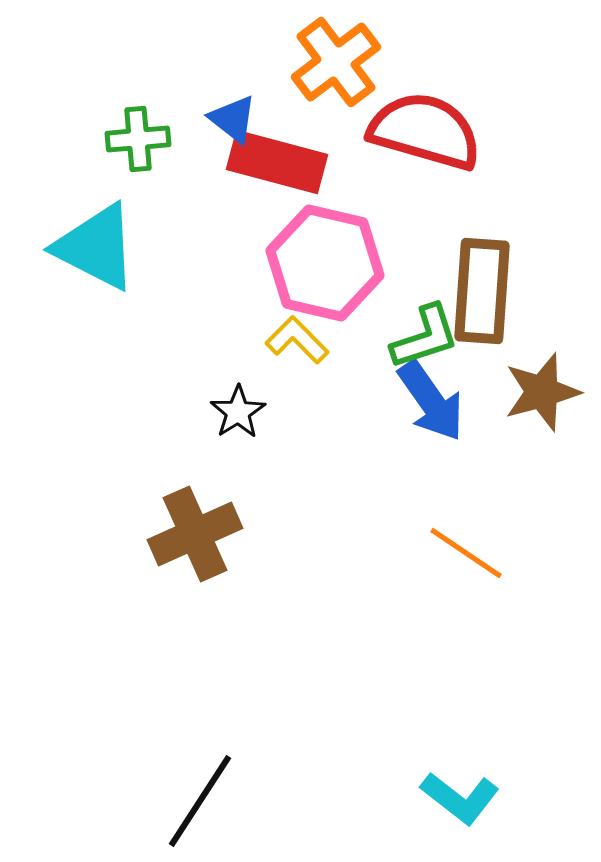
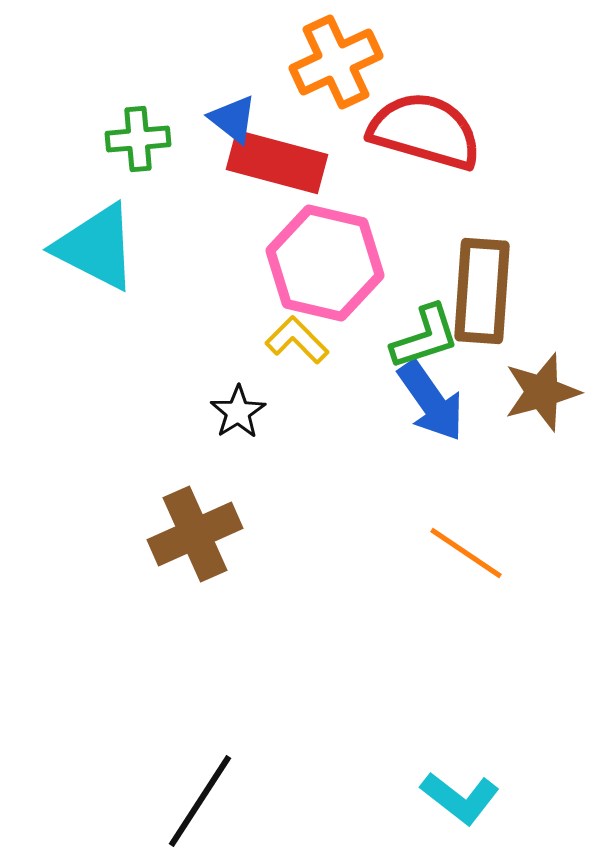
orange cross: rotated 12 degrees clockwise
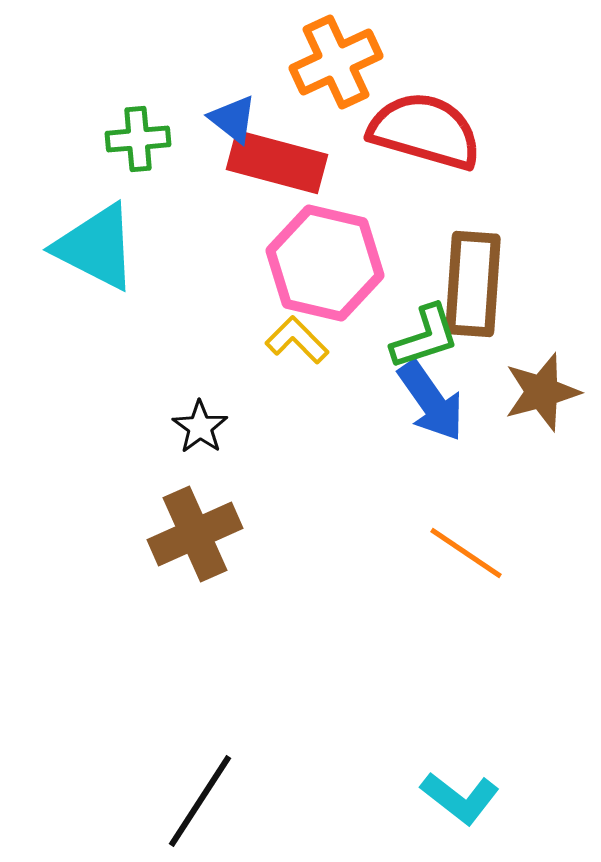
brown rectangle: moved 9 px left, 7 px up
black star: moved 38 px left, 15 px down; rotated 4 degrees counterclockwise
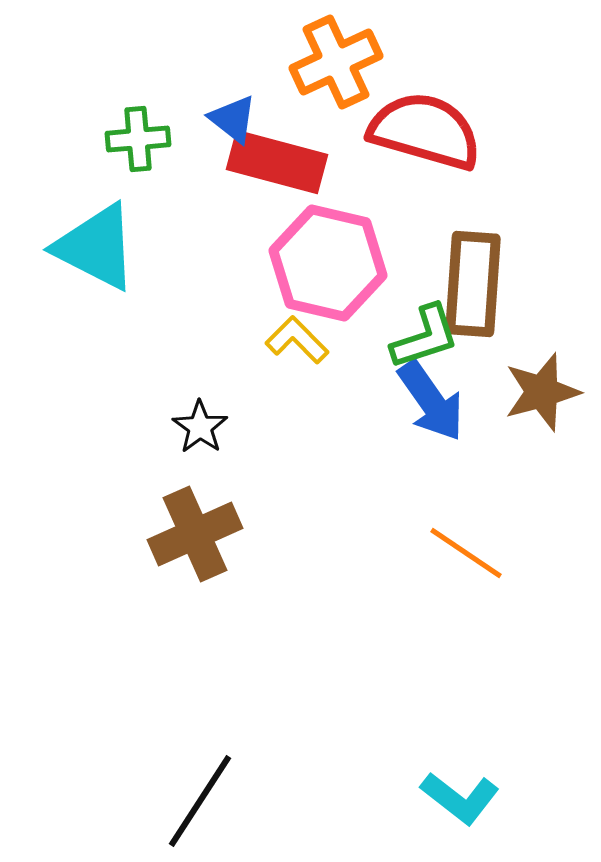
pink hexagon: moved 3 px right
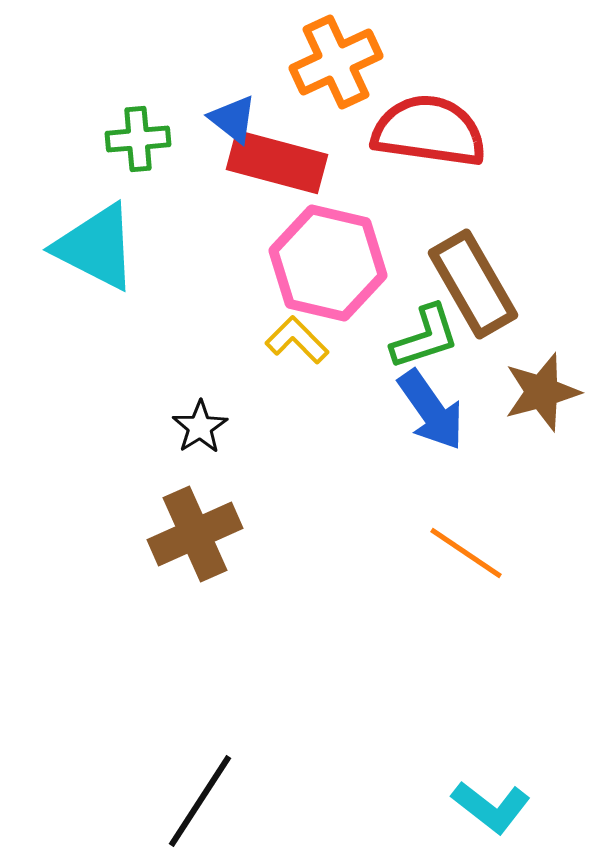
red semicircle: moved 4 px right; rotated 8 degrees counterclockwise
brown rectangle: rotated 34 degrees counterclockwise
blue arrow: moved 9 px down
black star: rotated 4 degrees clockwise
cyan L-shape: moved 31 px right, 9 px down
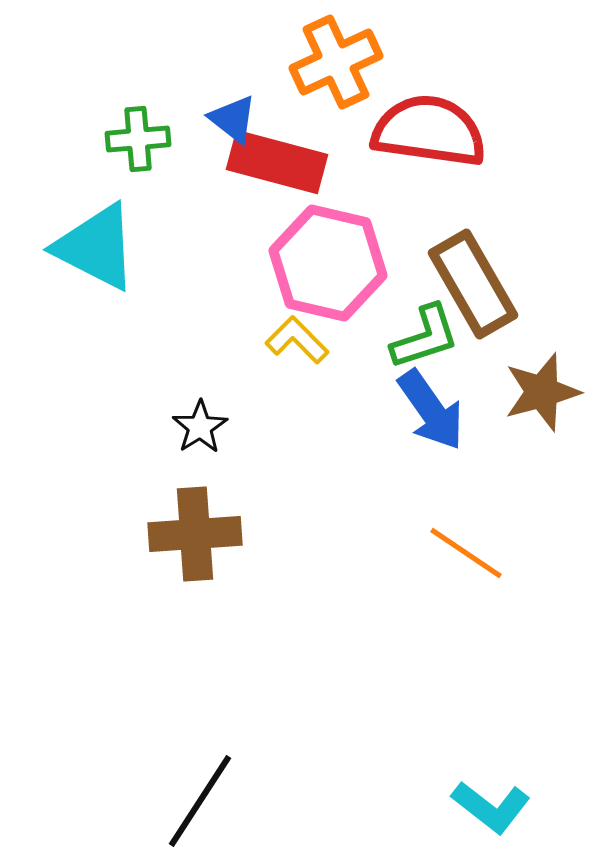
brown cross: rotated 20 degrees clockwise
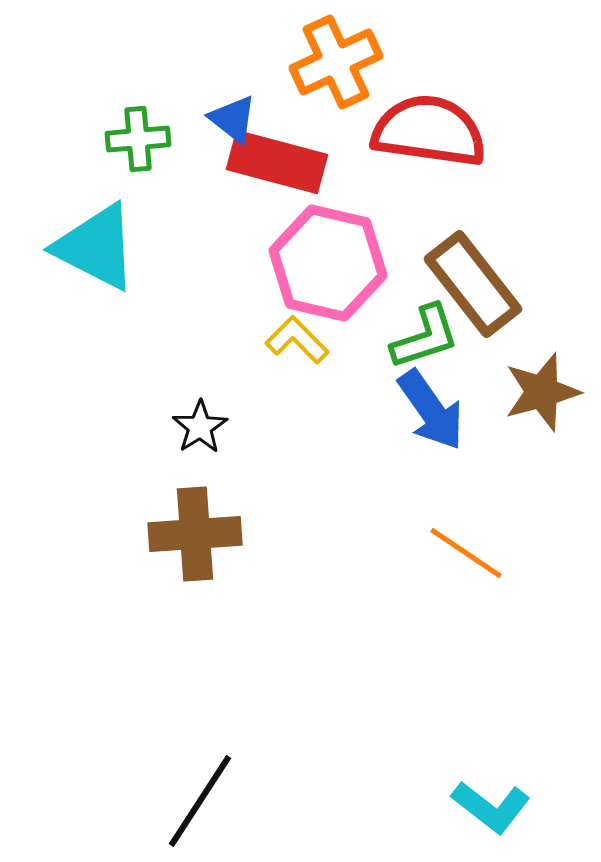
brown rectangle: rotated 8 degrees counterclockwise
